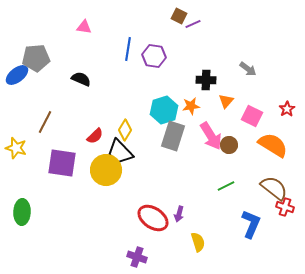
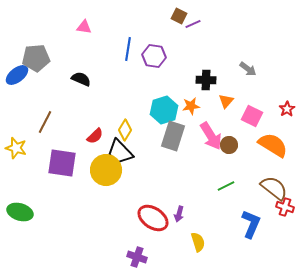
green ellipse: moved 2 px left; rotated 75 degrees counterclockwise
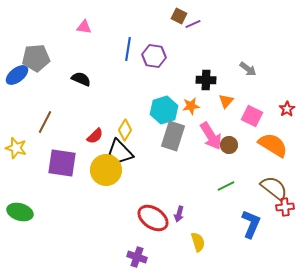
red cross: rotated 24 degrees counterclockwise
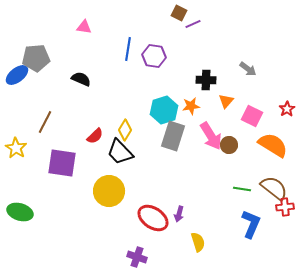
brown square: moved 3 px up
yellow star: rotated 15 degrees clockwise
yellow circle: moved 3 px right, 21 px down
green line: moved 16 px right, 3 px down; rotated 36 degrees clockwise
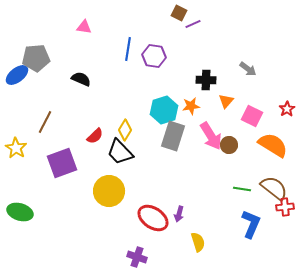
purple square: rotated 28 degrees counterclockwise
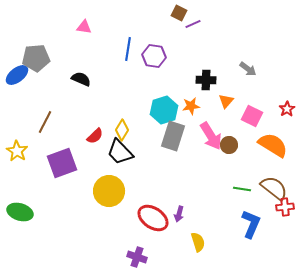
yellow diamond: moved 3 px left
yellow star: moved 1 px right, 3 px down
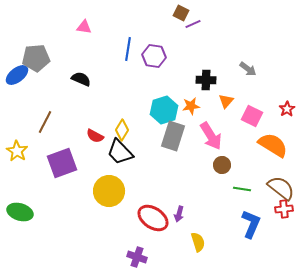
brown square: moved 2 px right
red semicircle: rotated 72 degrees clockwise
brown circle: moved 7 px left, 20 px down
brown semicircle: moved 7 px right
red cross: moved 1 px left, 2 px down
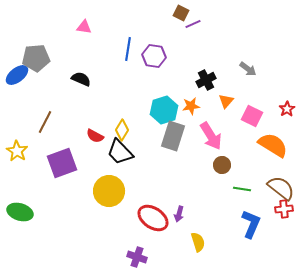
black cross: rotated 30 degrees counterclockwise
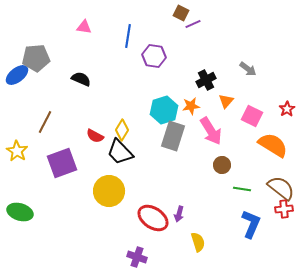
blue line: moved 13 px up
pink arrow: moved 5 px up
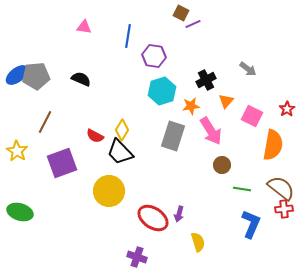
gray pentagon: moved 18 px down
cyan hexagon: moved 2 px left, 19 px up
orange semicircle: rotated 68 degrees clockwise
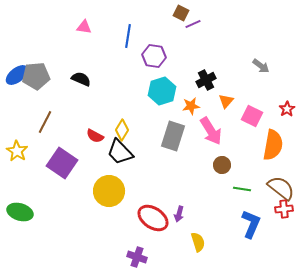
gray arrow: moved 13 px right, 3 px up
purple square: rotated 36 degrees counterclockwise
